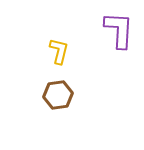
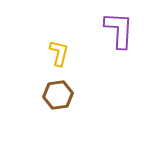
yellow L-shape: moved 2 px down
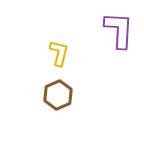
brown hexagon: rotated 16 degrees counterclockwise
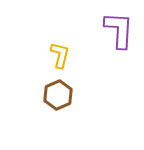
yellow L-shape: moved 1 px right, 2 px down
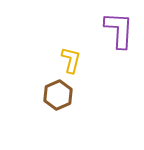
yellow L-shape: moved 11 px right, 5 px down
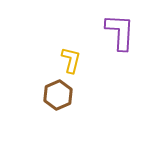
purple L-shape: moved 1 px right, 2 px down
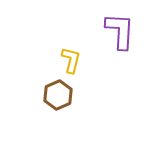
purple L-shape: moved 1 px up
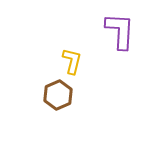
yellow L-shape: moved 1 px right, 1 px down
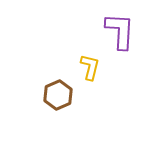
yellow L-shape: moved 18 px right, 6 px down
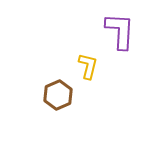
yellow L-shape: moved 2 px left, 1 px up
